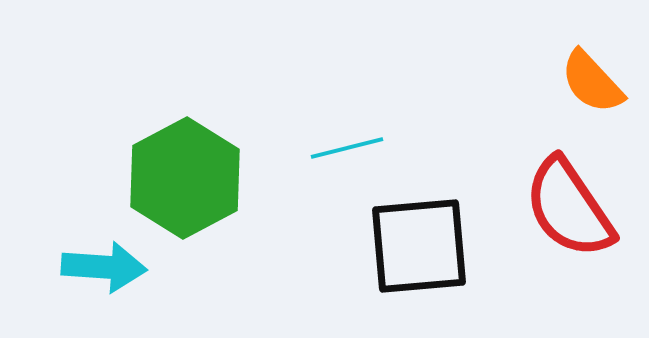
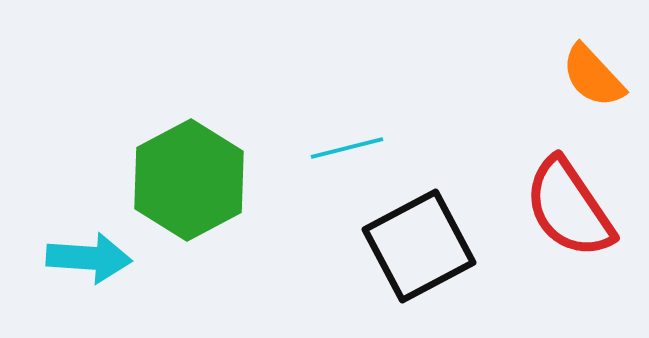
orange semicircle: moved 1 px right, 6 px up
green hexagon: moved 4 px right, 2 px down
black square: rotated 23 degrees counterclockwise
cyan arrow: moved 15 px left, 9 px up
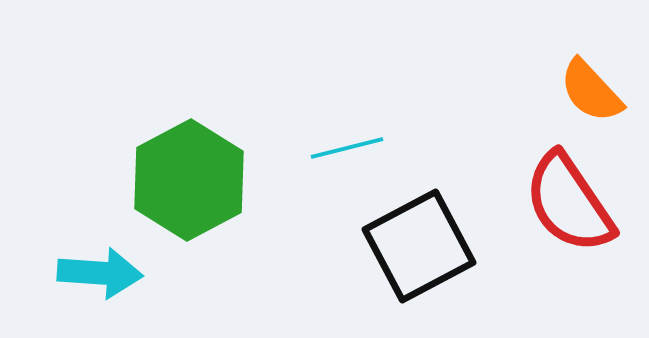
orange semicircle: moved 2 px left, 15 px down
red semicircle: moved 5 px up
cyan arrow: moved 11 px right, 15 px down
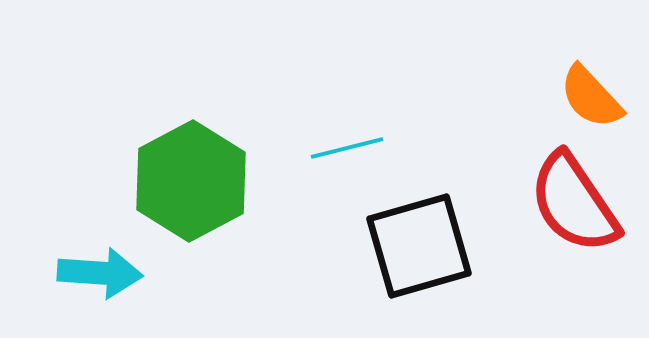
orange semicircle: moved 6 px down
green hexagon: moved 2 px right, 1 px down
red semicircle: moved 5 px right
black square: rotated 12 degrees clockwise
